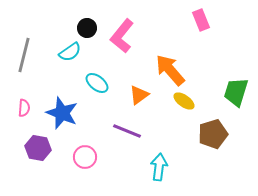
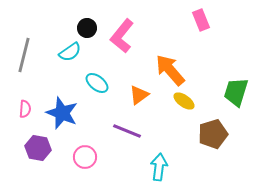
pink semicircle: moved 1 px right, 1 px down
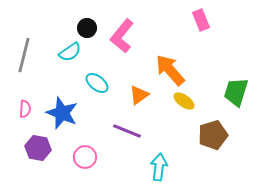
brown pentagon: moved 1 px down
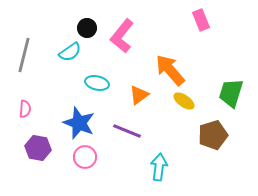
cyan ellipse: rotated 25 degrees counterclockwise
green trapezoid: moved 5 px left, 1 px down
blue star: moved 17 px right, 10 px down
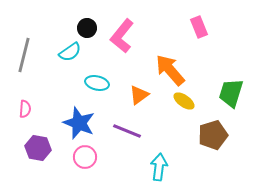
pink rectangle: moved 2 px left, 7 px down
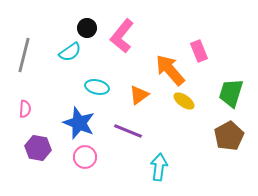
pink rectangle: moved 24 px down
cyan ellipse: moved 4 px down
purple line: moved 1 px right
brown pentagon: moved 16 px right, 1 px down; rotated 12 degrees counterclockwise
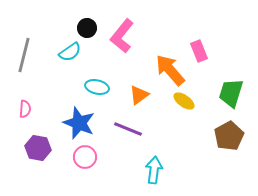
purple line: moved 2 px up
cyan arrow: moved 5 px left, 3 px down
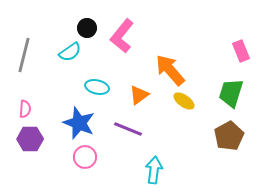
pink rectangle: moved 42 px right
purple hexagon: moved 8 px left, 9 px up; rotated 10 degrees counterclockwise
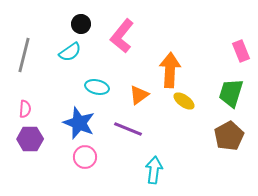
black circle: moved 6 px left, 4 px up
orange arrow: rotated 44 degrees clockwise
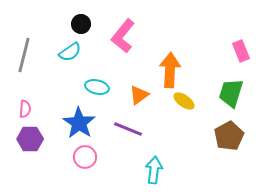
pink L-shape: moved 1 px right
blue star: rotated 12 degrees clockwise
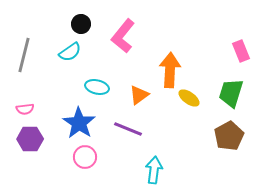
yellow ellipse: moved 5 px right, 3 px up
pink semicircle: rotated 78 degrees clockwise
